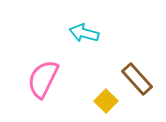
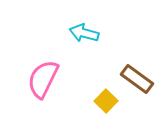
brown rectangle: rotated 12 degrees counterclockwise
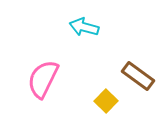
cyan arrow: moved 6 px up
brown rectangle: moved 1 px right, 3 px up
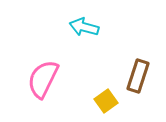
brown rectangle: rotated 72 degrees clockwise
yellow square: rotated 10 degrees clockwise
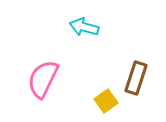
brown rectangle: moved 2 px left, 2 px down
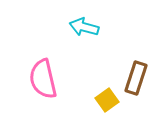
pink semicircle: rotated 39 degrees counterclockwise
yellow square: moved 1 px right, 1 px up
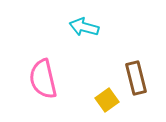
brown rectangle: rotated 32 degrees counterclockwise
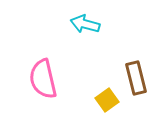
cyan arrow: moved 1 px right, 3 px up
